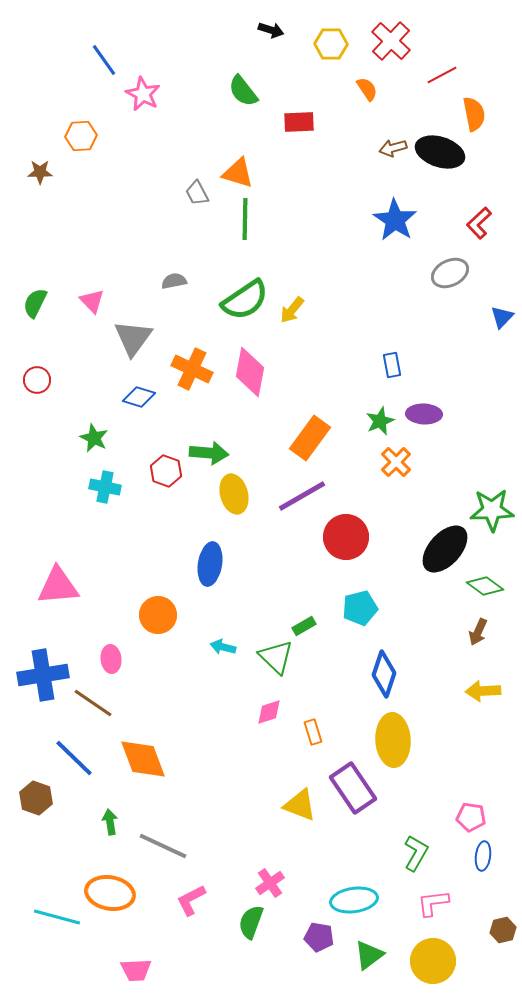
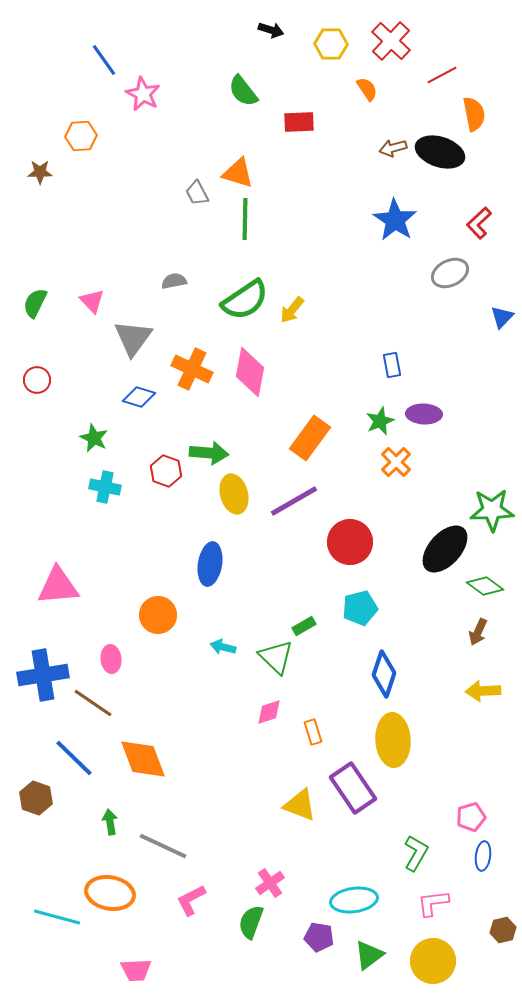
purple line at (302, 496): moved 8 px left, 5 px down
red circle at (346, 537): moved 4 px right, 5 px down
pink pentagon at (471, 817): rotated 24 degrees counterclockwise
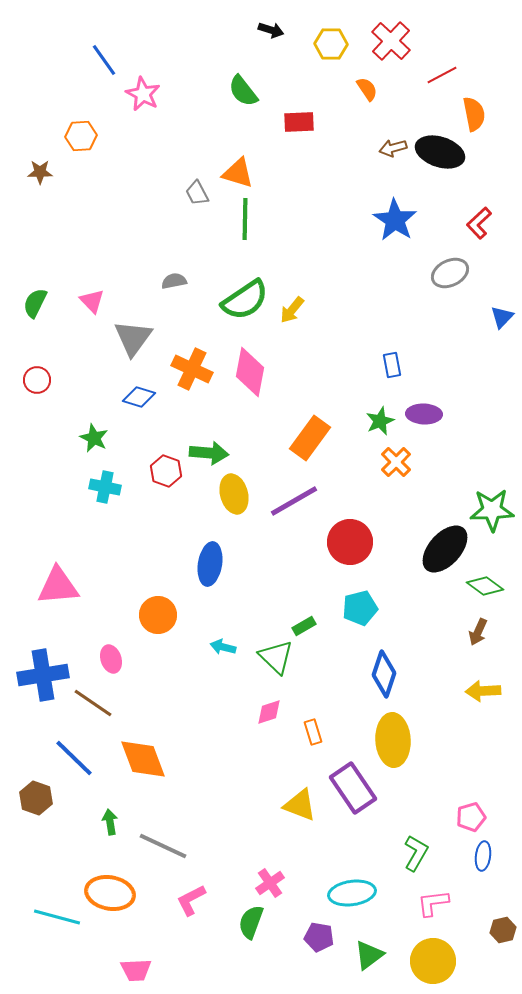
pink ellipse at (111, 659): rotated 12 degrees counterclockwise
cyan ellipse at (354, 900): moved 2 px left, 7 px up
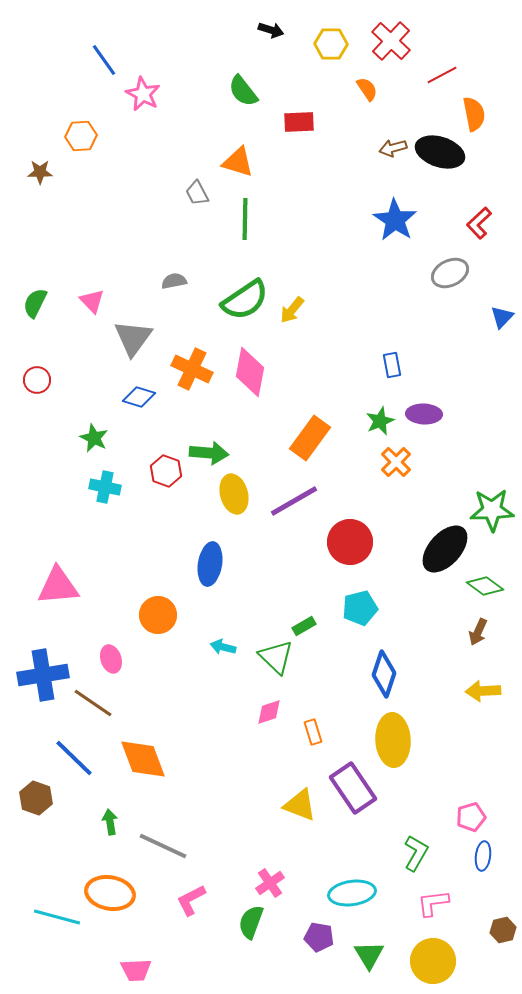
orange triangle at (238, 173): moved 11 px up
green triangle at (369, 955): rotated 24 degrees counterclockwise
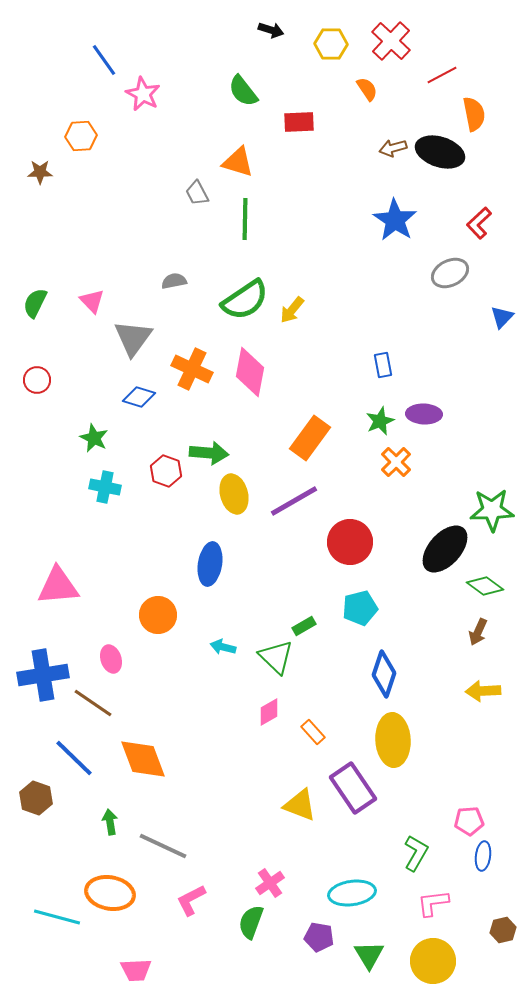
blue rectangle at (392, 365): moved 9 px left
pink diamond at (269, 712): rotated 12 degrees counterclockwise
orange rectangle at (313, 732): rotated 25 degrees counterclockwise
pink pentagon at (471, 817): moved 2 px left, 4 px down; rotated 12 degrees clockwise
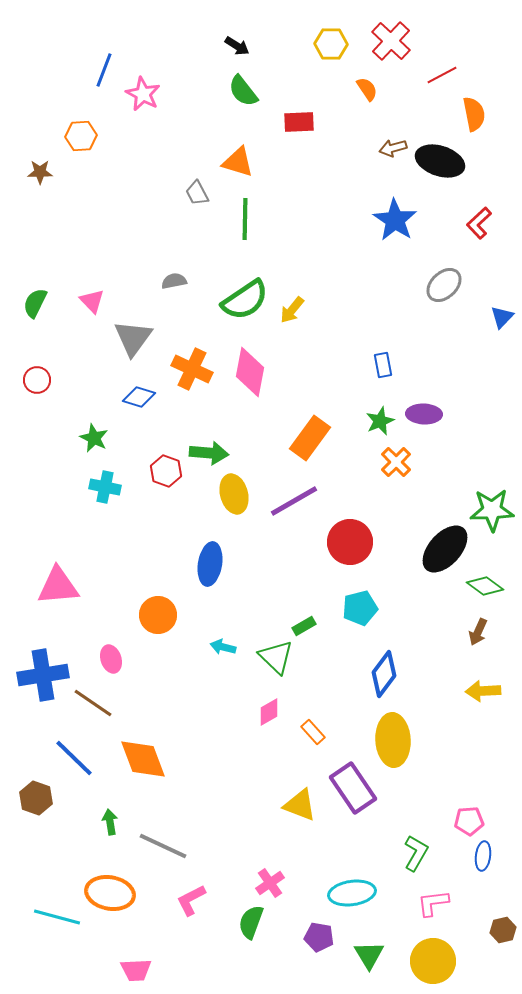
black arrow at (271, 30): moved 34 px left, 16 px down; rotated 15 degrees clockwise
blue line at (104, 60): moved 10 px down; rotated 56 degrees clockwise
black ellipse at (440, 152): moved 9 px down
gray ellipse at (450, 273): moved 6 px left, 12 px down; rotated 18 degrees counterclockwise
blue diamond at (384, 674): rotated 18 degrees clockwise
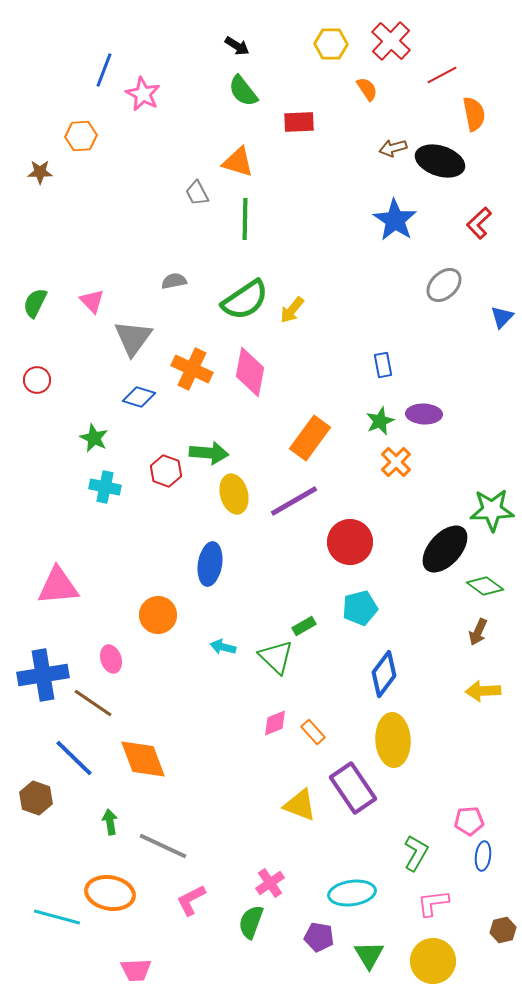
pink diamond at (269, 712): moved 6 px right, 11 px down; rotated 8 degrees clockwise
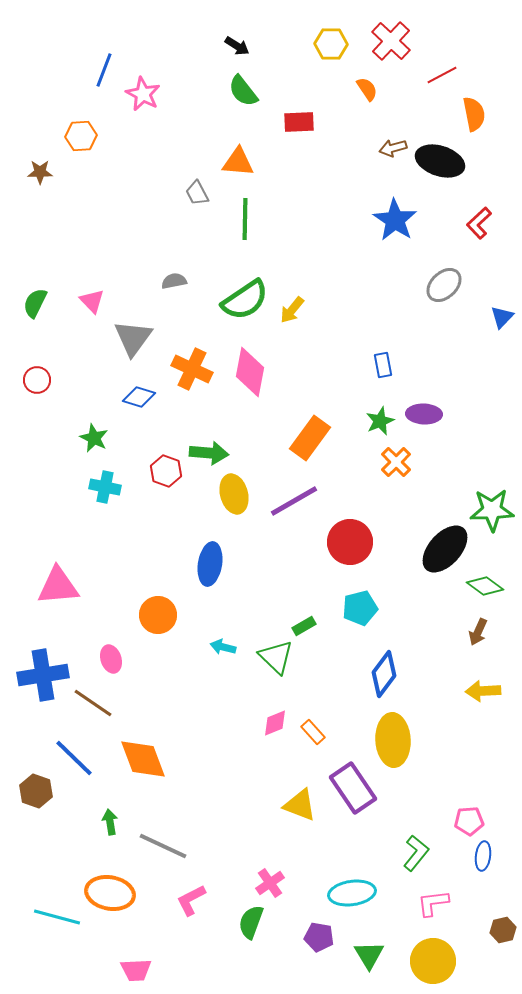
orange triangle at (238, 162): rotated 12 degrees counterclockwise
brown hexagon at (36, 798): moved 7 px up
green L-shape at (416, 853): rotated 9 degrees clockwise
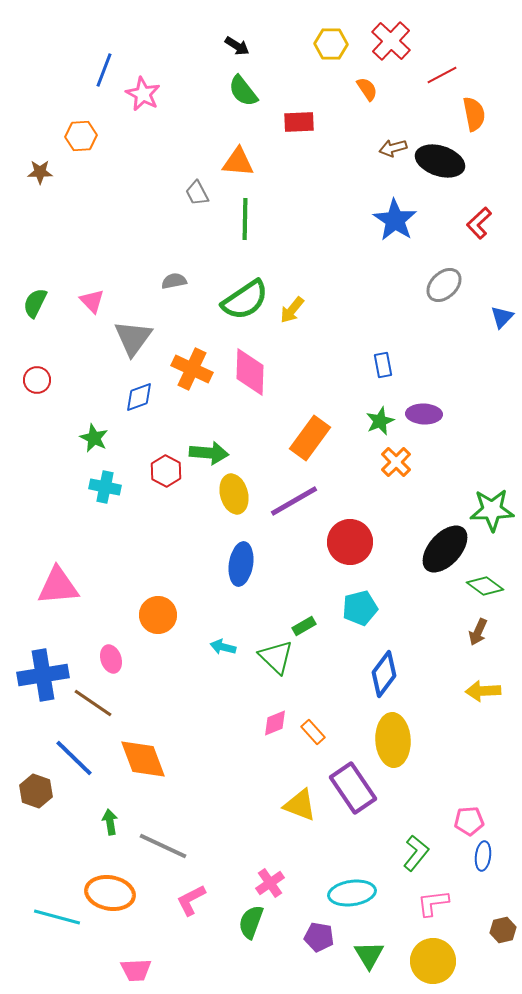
pink diamond at (250, 372): rotated 9 degrees counterclockwise
blue diamond at (139, 397): rotated 36 degrees counterclockwise
red hexagon at (166, 471): rotated 8 degrees clockwise
blue ellipse at (210, 564): moved 31 px right
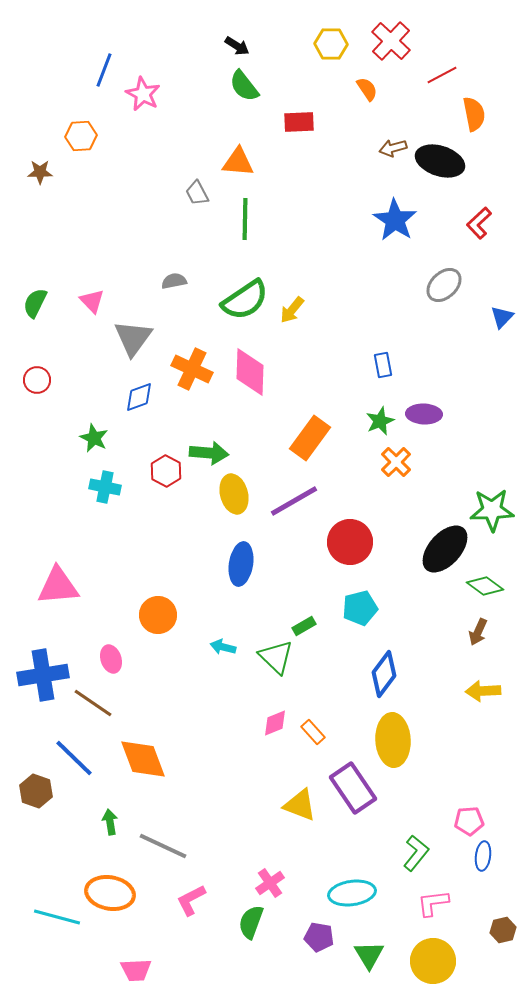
green semicircle at (243, 91): moved 1 px right, 5 px up
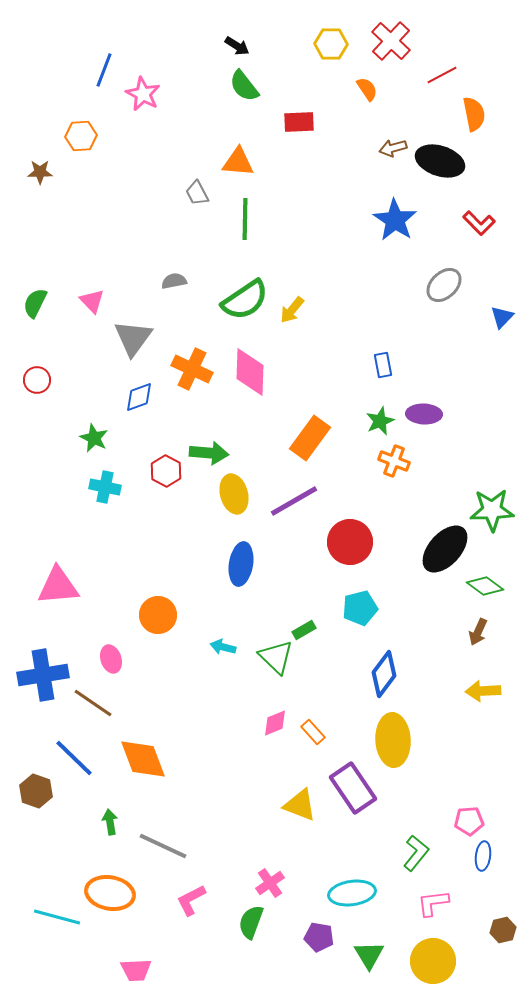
red L-shape at (479, 223): rotated 92 degrees counterclockwise
orange cross at (396, 462): moved 2 px left, 1 px up; rotated 24 degrees counterclockwise
green rectangle at (304, 626): moved 4 px down
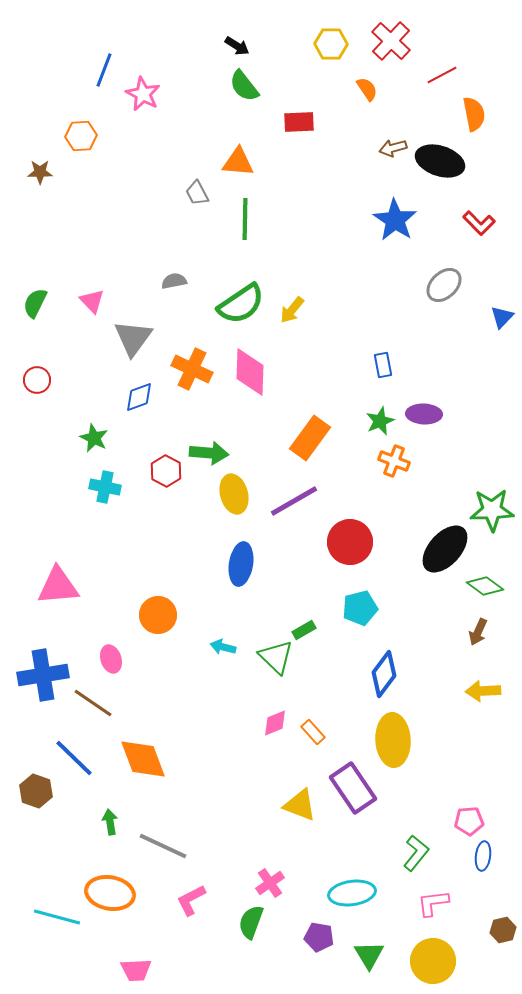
green semicircle at (245, 300): moved 4 px left, 4 px down
